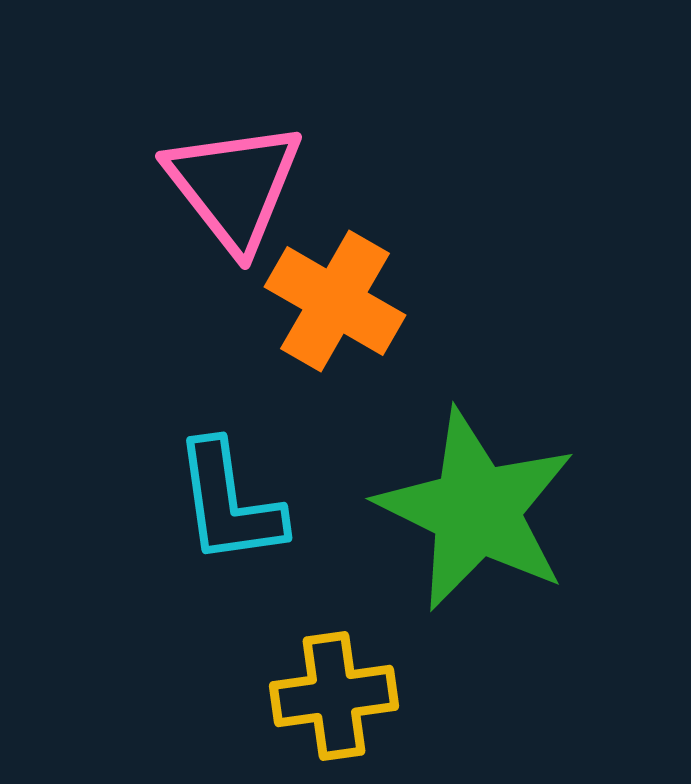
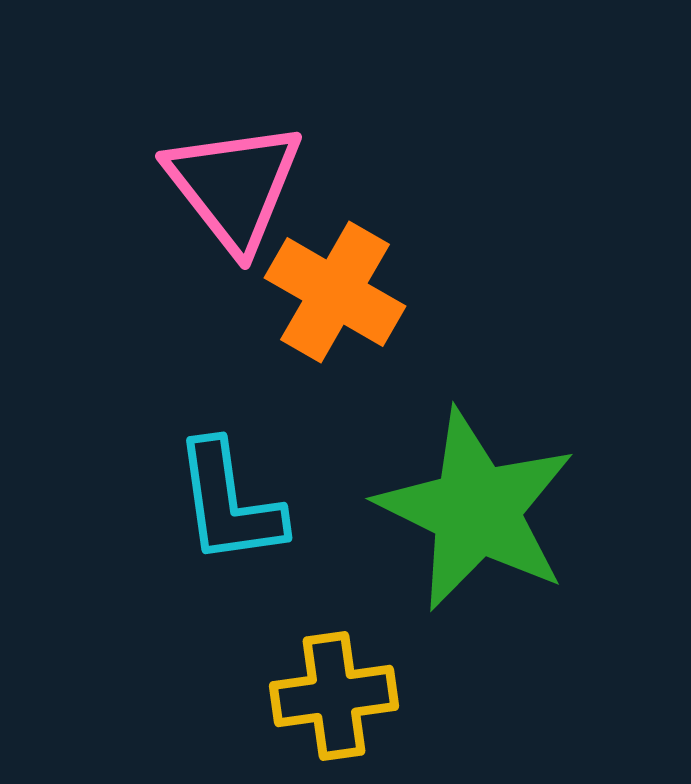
orange cross: moved 9 px up
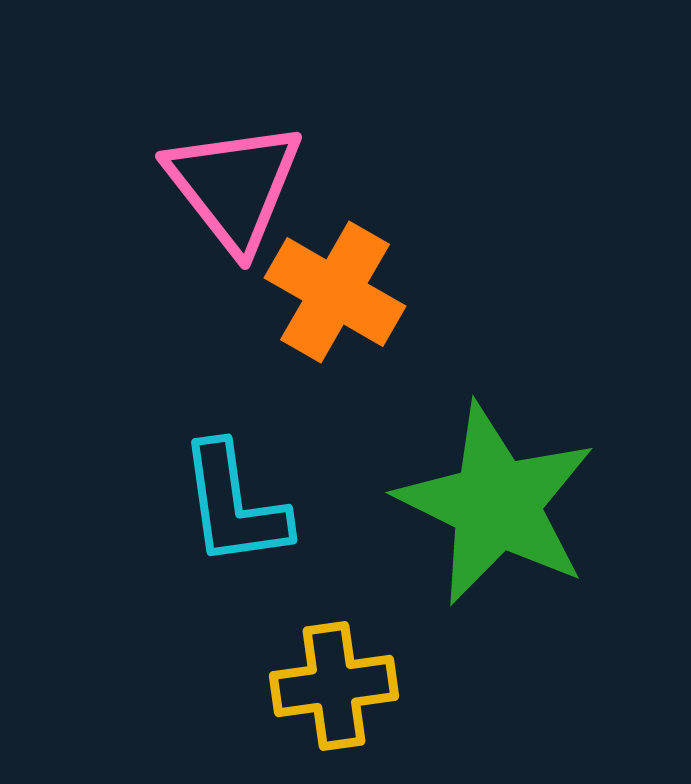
cyan L-shape: moved 5 px right, 2 px down
green star: moved 20 px right, 6 px up
yellow cross: moved 10 px up
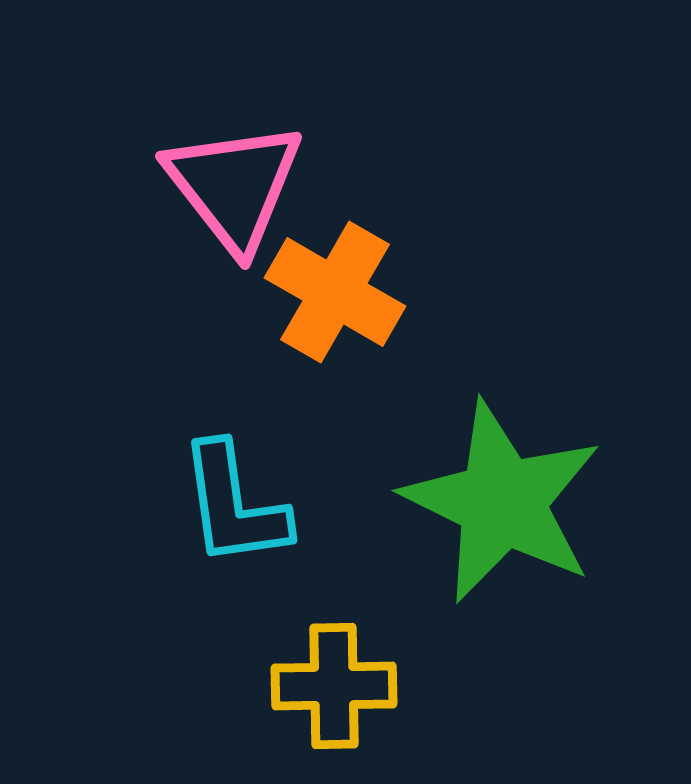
green star: moved 6 px right, 2 px up
yellow cross: rotated 7 degrees clockwise
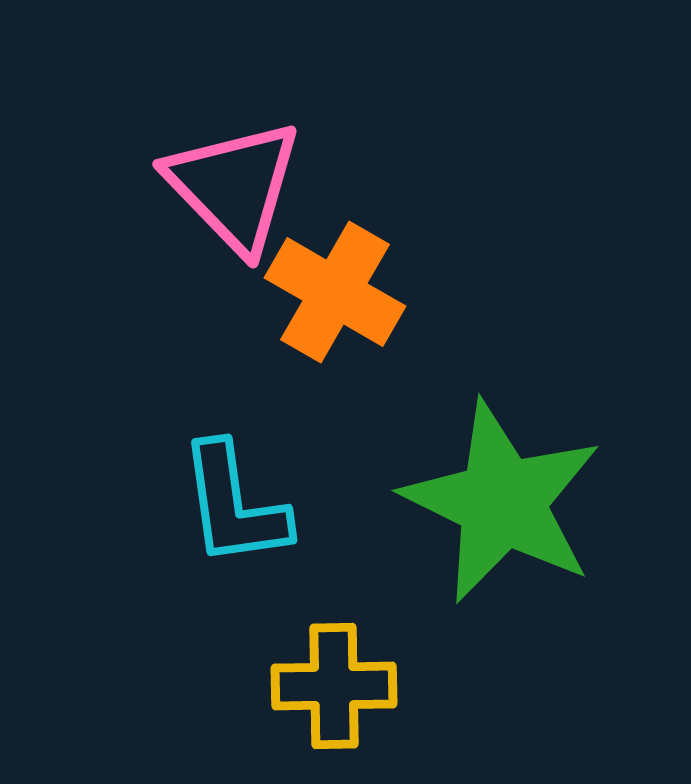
pink triangle: rotated 6 degrees counterclockwise
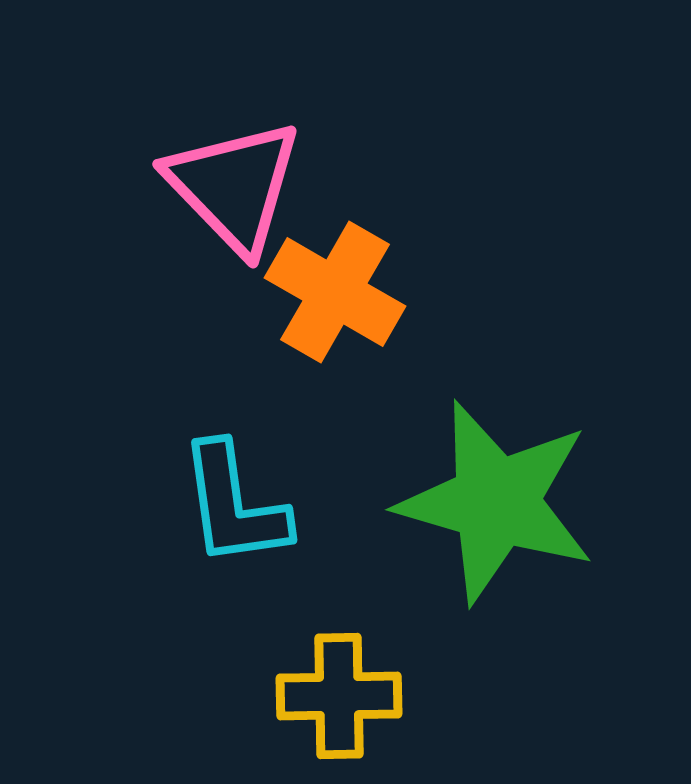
green star: moved 6 px left; rotated 10 degrees counterclockwise
yellow cross: moved 5 px right, 10 px down
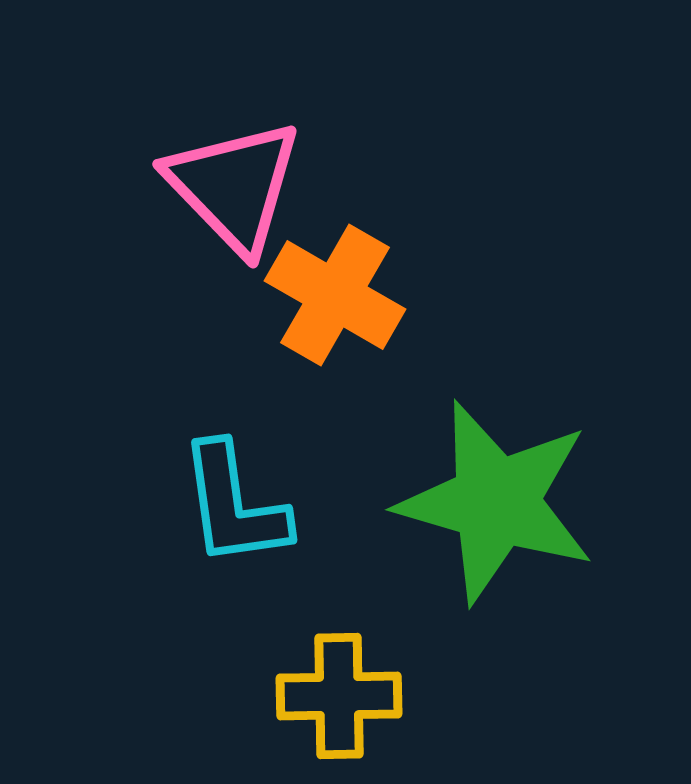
orange cross: moved 3 px down
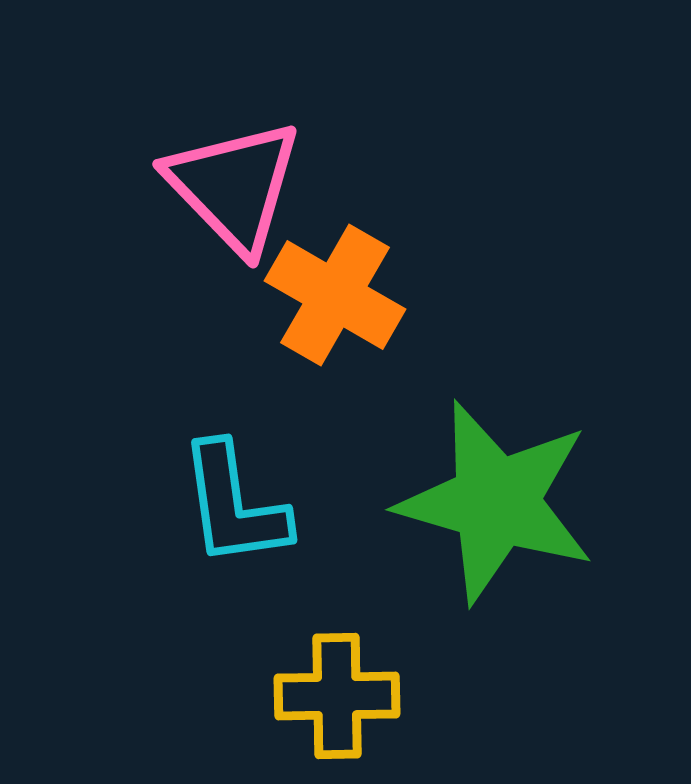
yellow cross: moved 2 px left
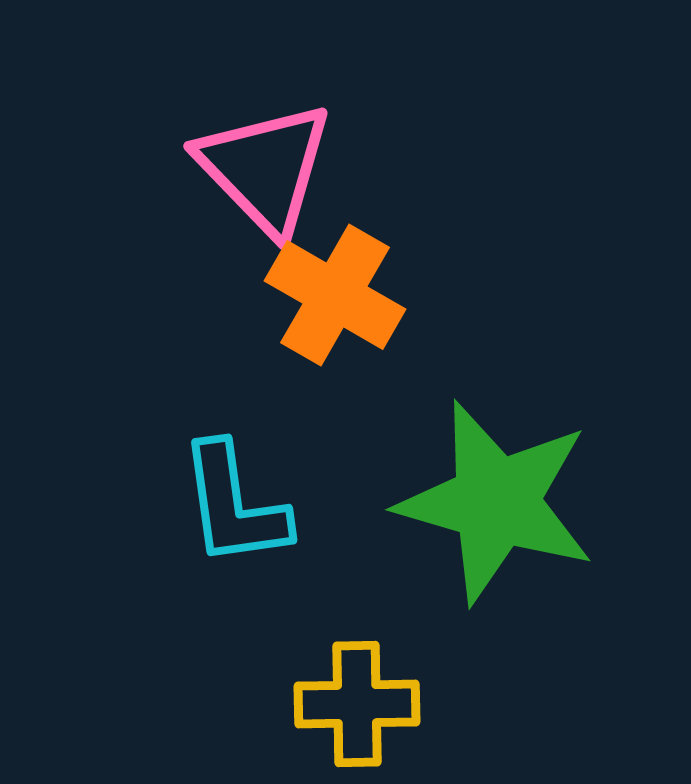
pink triangle: moved 31 px right, 18 px up
yellow cross: moved 20 px right, 8 px down
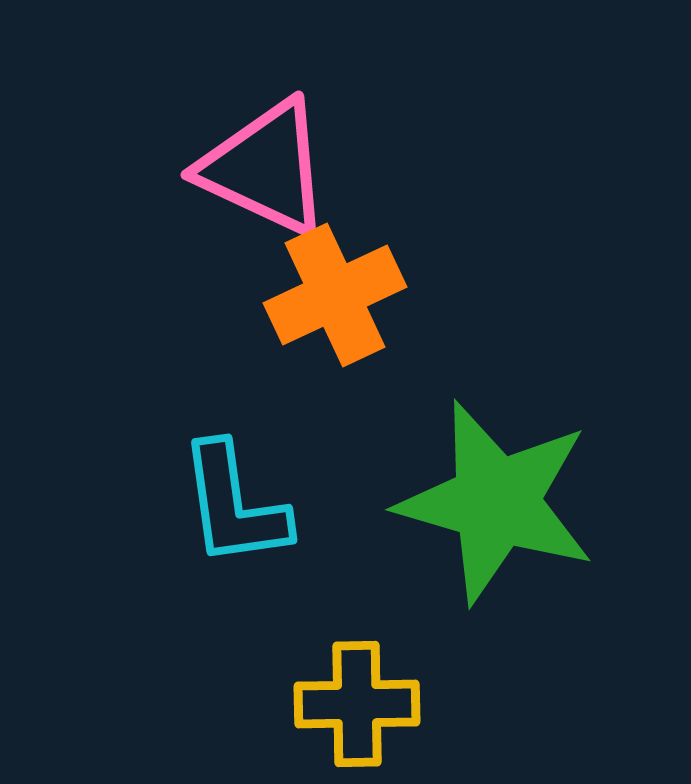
pink triangle: rotated 21 degrees counterclockwise
orange cross: rotated 35 degrees clockwise
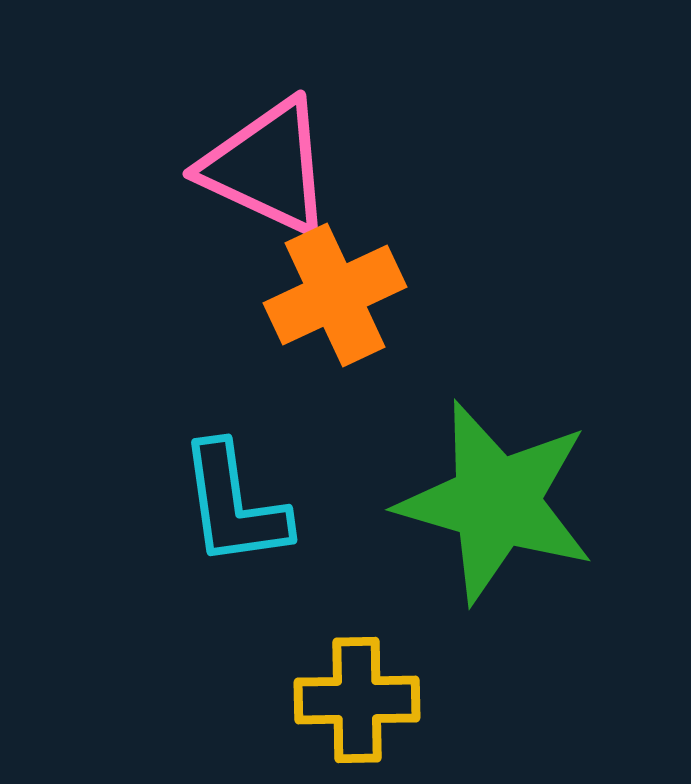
pink triangle: moved 2 px right, 1 px up
yellow cross: moved 4 px up
